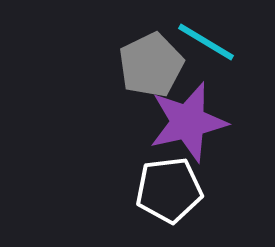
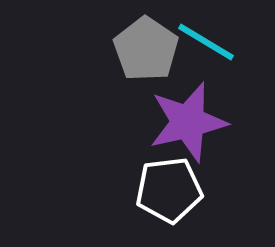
gray pentagon: moved 5 px left, 16 px up; rotated 12 degrees counterclockwise
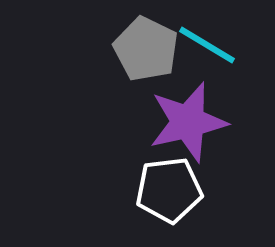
cyan line: moved 1 px right, 3 px down
gray pentagon: rotated 8 degrees counterclockwise
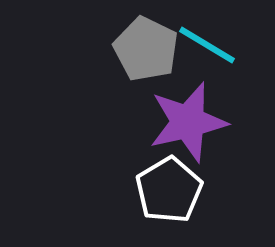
white pentagon: rotated 24 degrees counterclockwise
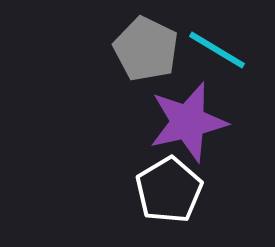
cyan line: moved 10 px right, 5 px down
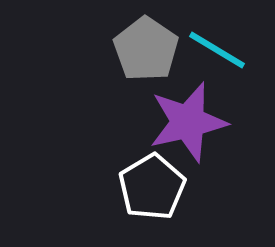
gray pentagon: rotated 8 degrees clockwise
white pentagon: moved 17 px left, 3 px up
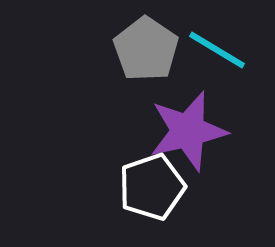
purple star: moved 9 px down
white pentagon: rotated 12 degrees clockwise
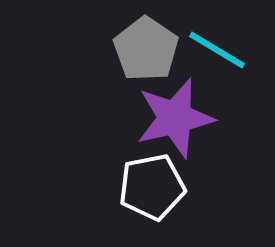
purple star: moved 13 px left, 13 px up
white pentagon: rotated 8 degrees clockwise
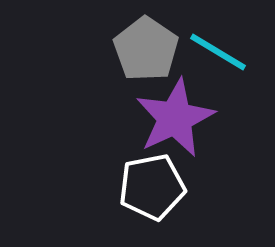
cyan line: moved 1 px right, 2 px down
purple star: rotated 12 degrees counterclockwise
